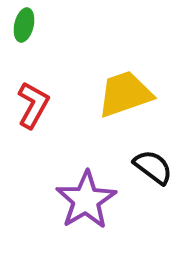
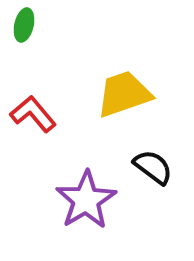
yellow trapezoid: moved 1 px left
red L-shape: moved 9 px down; rotated 69 degrees counterclockwise
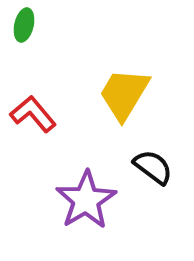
yellow trapezoid: rotated 40 degrees counterclockwise
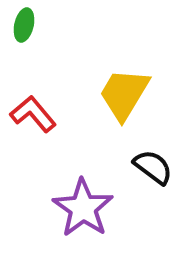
purple star: moved 3 px left, 8 px down; rotated 6 degrees counterclockwise
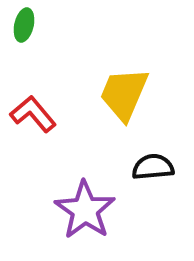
yellow trapezoid: rotated 8 degrees counterclockwise
black semicircle: rotated 42 degrees counterclockwise
purple star: moved 2 px right, 2 px down
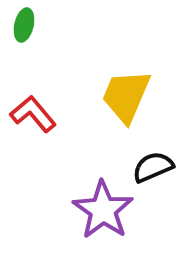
yellow trapezoid: moved 2 px right, 2 px down
black semicircle: rotated 18 degrees counterclockwise
purple star: moved 18 px right
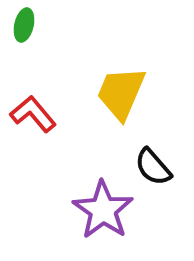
yellow trapezoid: moved 5 px left, 3 px up
black semicircle: rotated 108 degrees counterclockwise
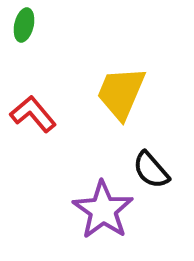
black semicircle: moved 2 px left, 3 px down
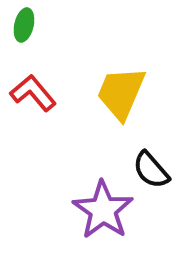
red L-shape: moved 21 px up
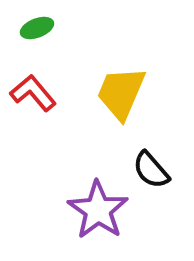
green ellipse: moved 13 px right, 3 px down; rotated 56 degrees clockwise
purple star: moved 5 px left
